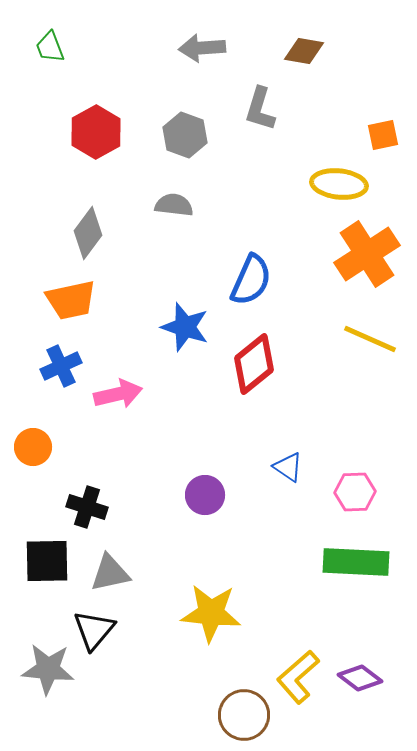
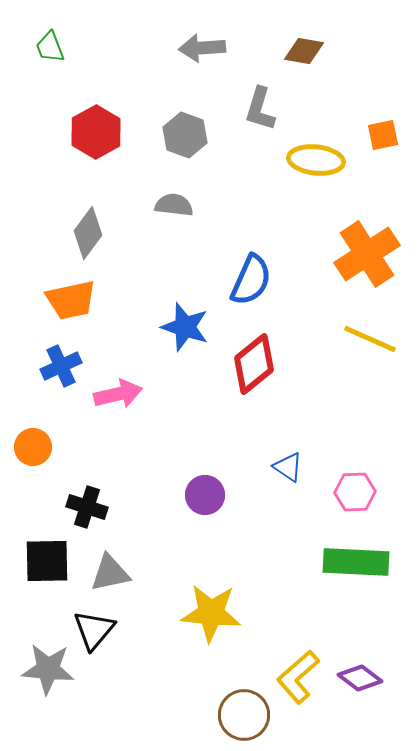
yellow ellipse: moved 23 px left, 24 px up
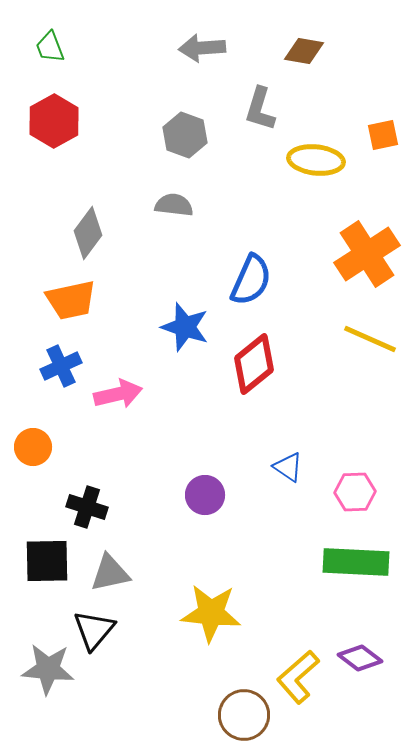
red hexagon: moved 42 px left, 11 px up
purple diamond: moved 20 px up
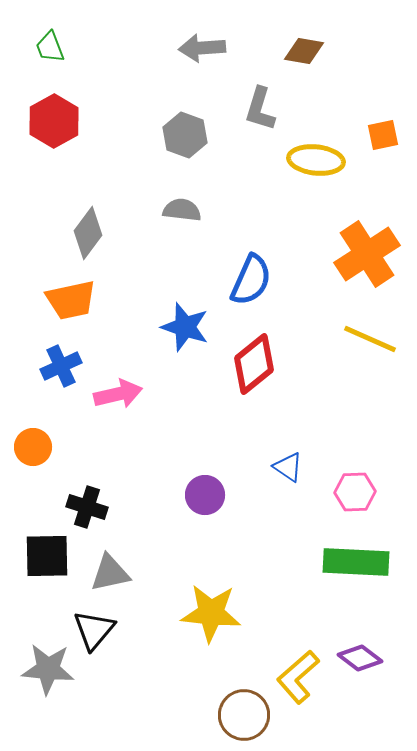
gray semicircle: moved 8 px right, 5 px down
black square: moved 5 px up
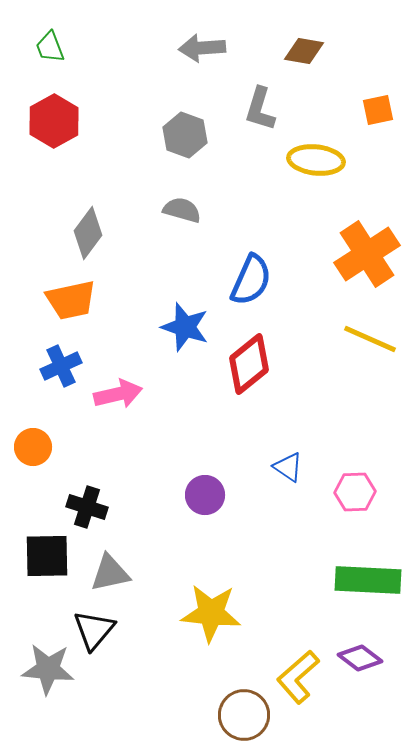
orange square: moved 5 px left, 25 px up
gray semicircle: rotated 9 degrees clockwise
red diamond: moved 5 px left
green rectangle: moved 12 px right, 18 px down
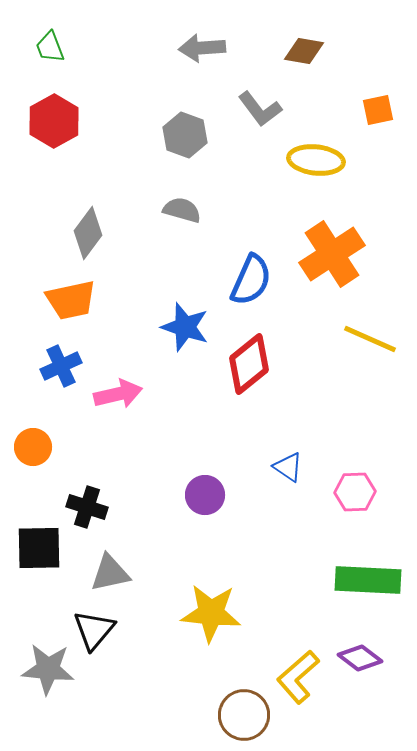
gray L-shape: rotated 54 degrees counterclockwise
orange cross: moved 35 px left
black square: moved 8 px left, 8 px up
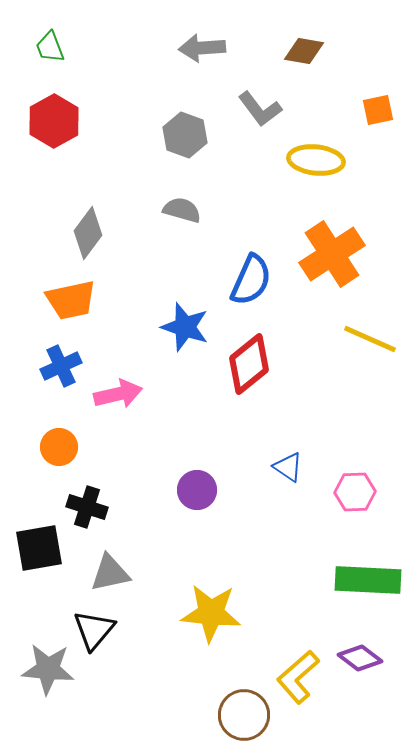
orange circle: moved 26 px right
purple circle: moved 8 px left, 5 px up
black square: rotated 9 degrees counterclockwise
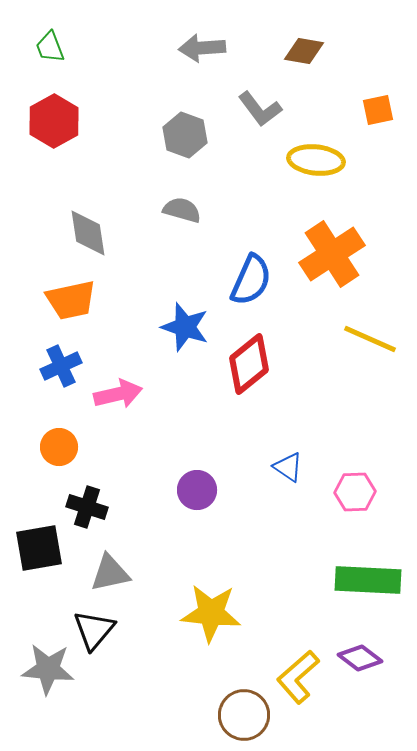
gray diamond: rotated 45 degrees counterclockwise
